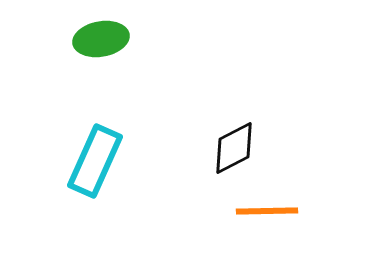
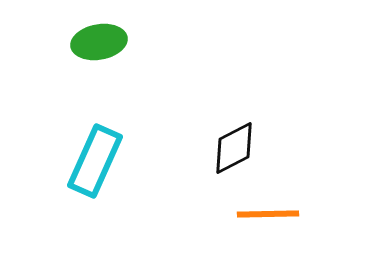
green ellipse: moved 2 px left, 3 px down
orange line: moved 1 px right, 3 px down
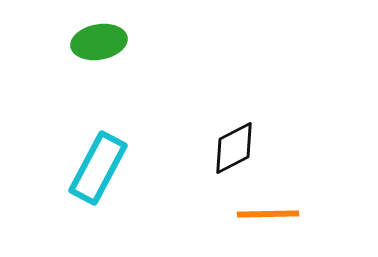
cyan rectangle: moved 3 px right, 7 px down; rotated 4 degrees clockwise
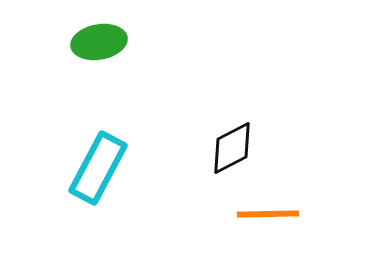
black diamond: moved 2 px left
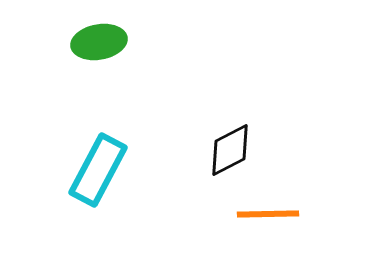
black diamond: moved 2 px left, 2 px down
cyan rectangle: moved 2 px down
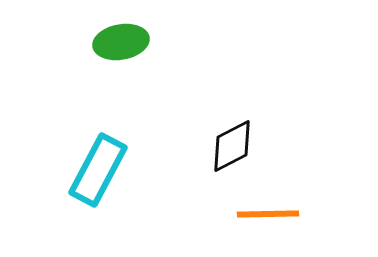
green ellipse: moved 22 px right
black diamond: moved 2 px right, 4 px up
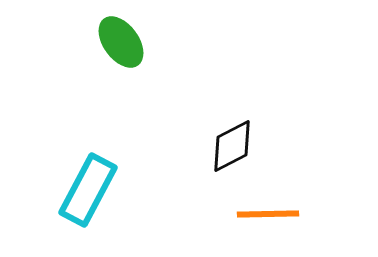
green ellipse: rotated 64 degrees clockwise
cyan rectangle: moved 10 px left, 20 px down
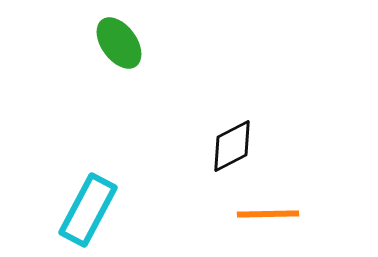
green ellipse: moved 2 px left, 1 px down
cyan rectangle: moved 20 px down
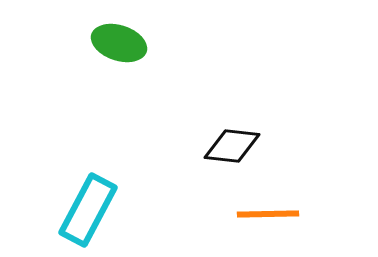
green ellipse: rotated 36 degrees counterclockwise
black diamond: rotated 34 degrees clockwise
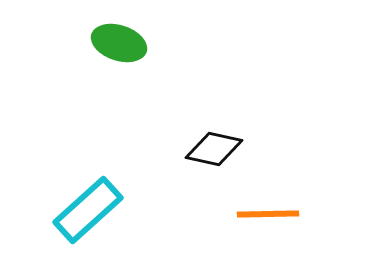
black diamond: moved 18 px left, 3 px down; rotated 6 degrees clockwise
cyan rectangle: rotated 20 degrees clockwise
